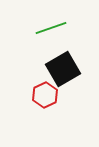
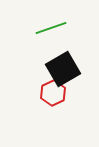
red hexagon: moved 8 px right, 2 px up
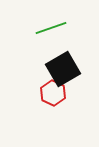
red hexagon: rotated 10 degrees counterclockwise
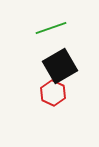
black square: moved 3 px left, 3 px up
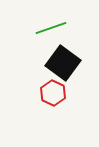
black square: moved 3 px right, 3 px up; rotated 24 degrees counterclockwise
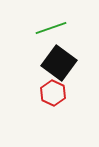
black square: moved 4 px left
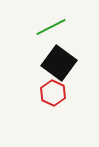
green line: moved 1 px up; rotated 8 degrees counterclockwise
